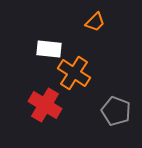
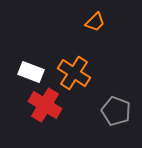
white rectangle: moved 18 px left, 23 px down; rotated 15 degrees clockwise
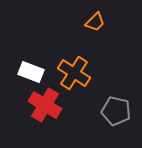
gray pentagon: rotated 8 degrees counterclockwise
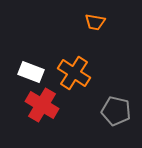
orange trapezoid: rotated 55 degrees clockwise
red cross: moved 3 px left
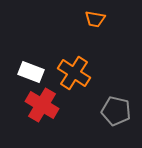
orange trapezoid: moved 3 px up
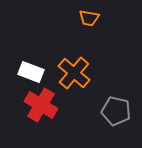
orange trapezoid: moved 6 px left, 1 px up
orange cross: rotated 8 degrees clockwise
red cross: moved 1 px left
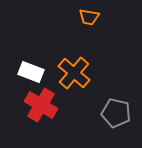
orange trapezoid: moved 1 px up
gray pentagon: moved 2 px down
